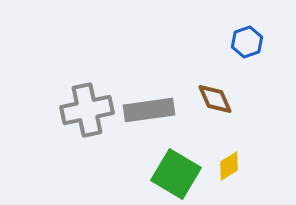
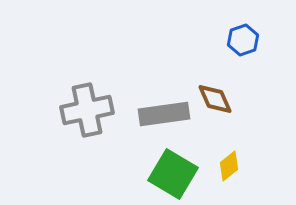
blue hexagon: moved 4 px left, 2 px up
gray rectangle: moved 15 px right, 4 px down
yellow diamond: rotated 8 degrees counterclockwise
green square: moved 3 px left
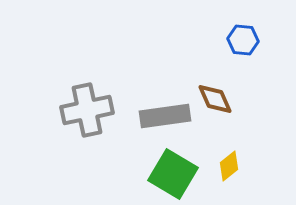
blue hexagon: rotated 24 degrees clockwise
gray rectangle: moved 1 px right, 2 px down
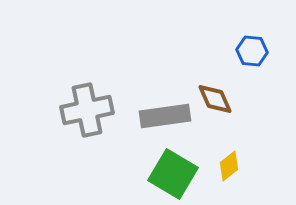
blue hexagon: moved 9 px right, 11 px down
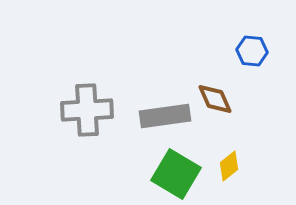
gray cross: rotated 9 degrees clockwise
green square: moved 3 px right
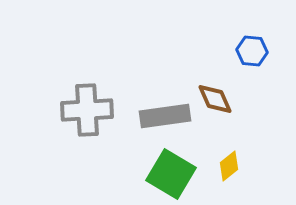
green square: moved 5 px left
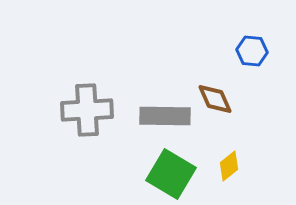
gray rectangle: rotated 9 degrees clockwise
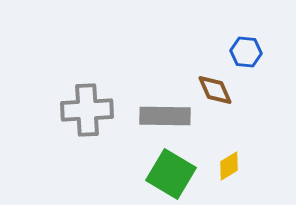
blue hexagon: moved 6 px left, 1 px down
brown diamond: moved 9 px up
yellow diamond: rotated 8 degrees clockwise
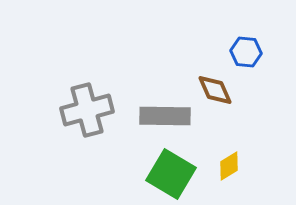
gray cross: rotated 12 degrees counterclockwise
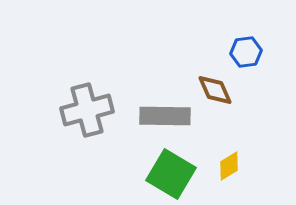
blue hexagon: rotated 12 degrees counterclockwise
